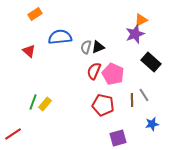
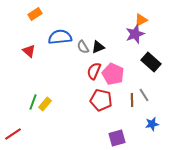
gray semicircle: moved 3 px left; rotated 48 degrees counterclockwise
red pentagon: moved 2 px left, 5 px up
purple square: moved 1 px left
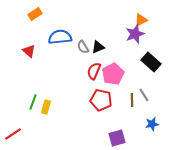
pink pentagon: rotated 20 degrees clockwise
yellow rectangle: moved 1 px right, 3 px down; rotated 24 degrees counterclockwise
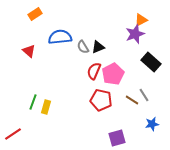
brown line: rotated 56 degrees counterclockwise
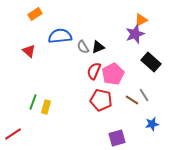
blue semicircle: moved 1 px up
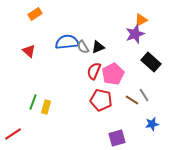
blue semicircle: moved 7 px right, 6 px down
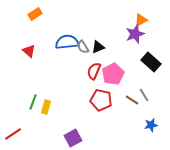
blue star: moved 1 px left, 1 px down
purple square: moved 44 px left; rotated 12 degrees counterclockwise
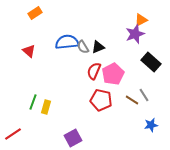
orange rectangle: moved 1 px up
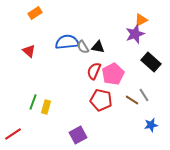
black triangle: rotated 32 degrees clockwise
purple square: moved 5 px right, 3 px up
